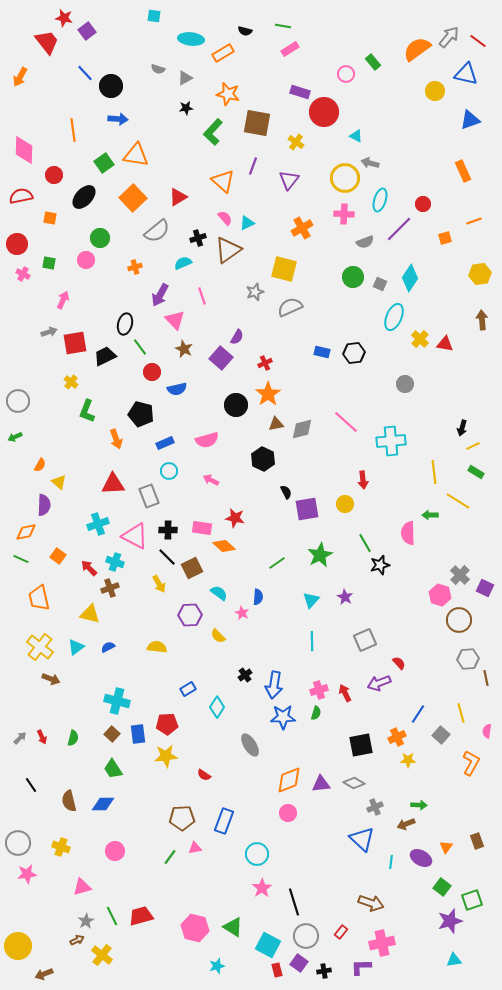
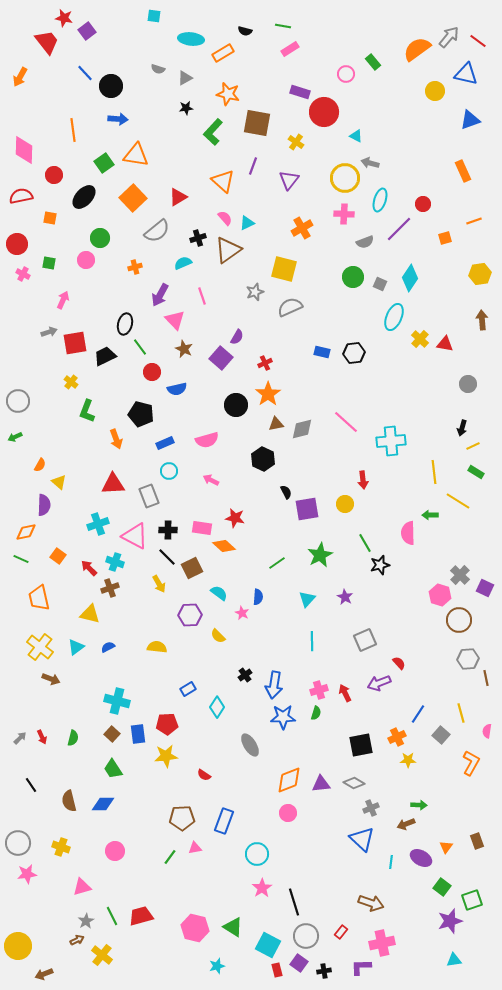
gray circle at (405, 384): moved 63 px right
cyan triangle at (311, 600): moved 4 px left, 1 px up
gray cross at (375, 807): moved 4 px left, 1 px down
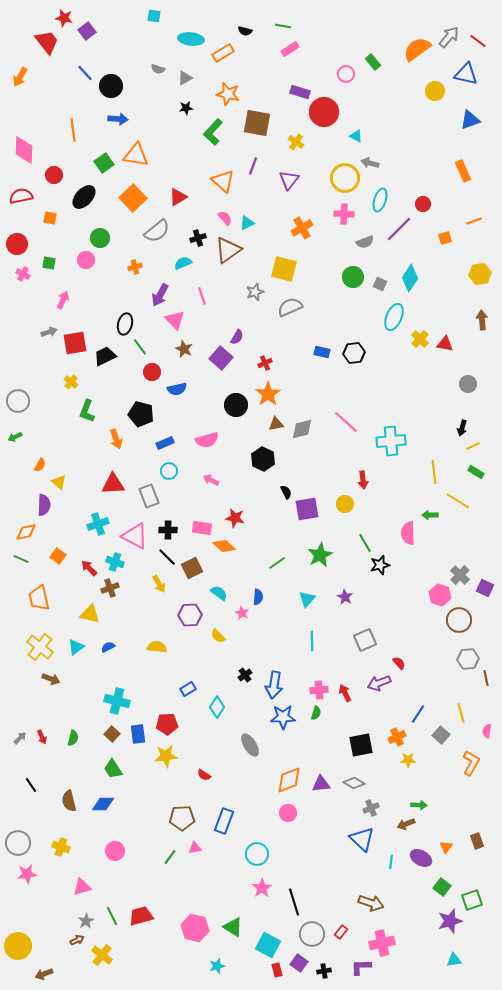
pink cross at (319, 690): rotated 12 degrees clockwise
gray circle at (306, 936): moved 6 px right, 2 px up
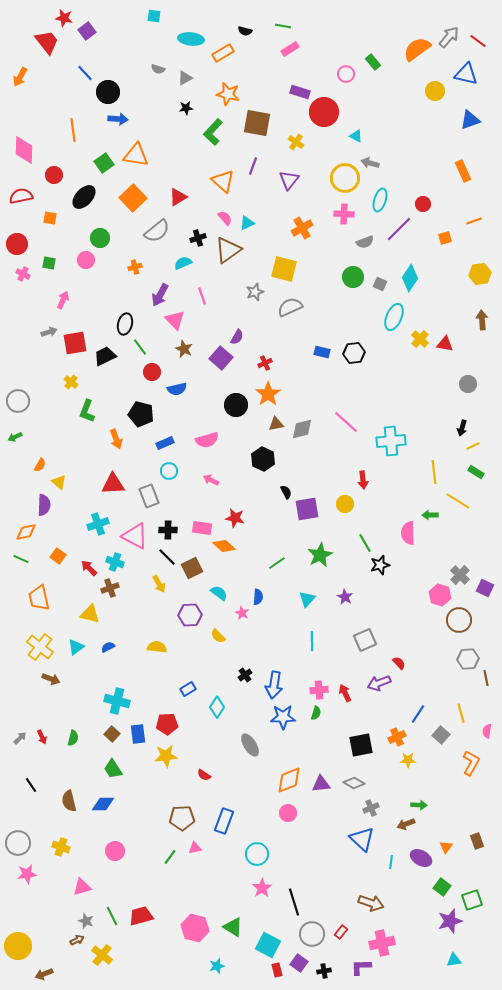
black circle at (111, 86): moved 3 px left, 6 px down
gray star at (86, 921): rotated 21 degrees counterclockwise
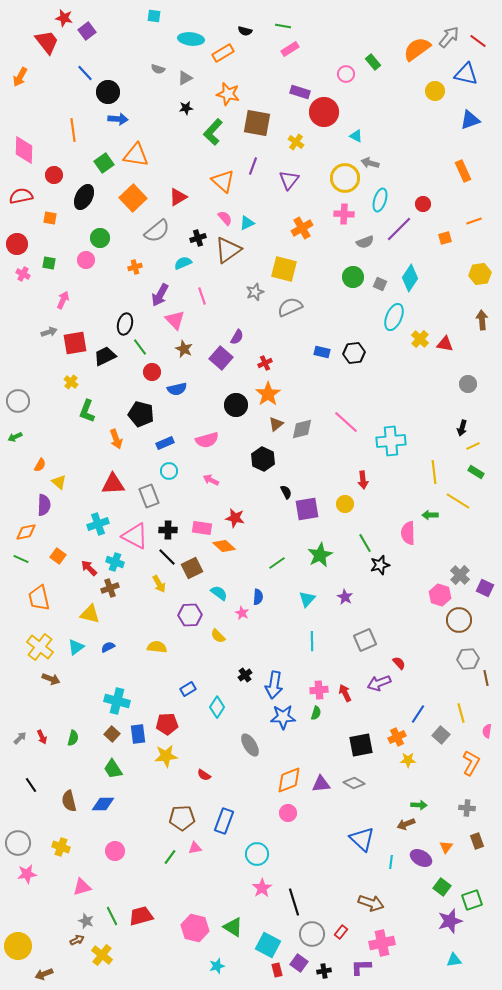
black ellipse at (84, 197): rotated 15 degrees counterclockwise
brown triangle at (276, 424): rotated 28 degrees counterclockwise
gray cross at (371, 808): moved 96 px right; rotated 28 degrees clockwise
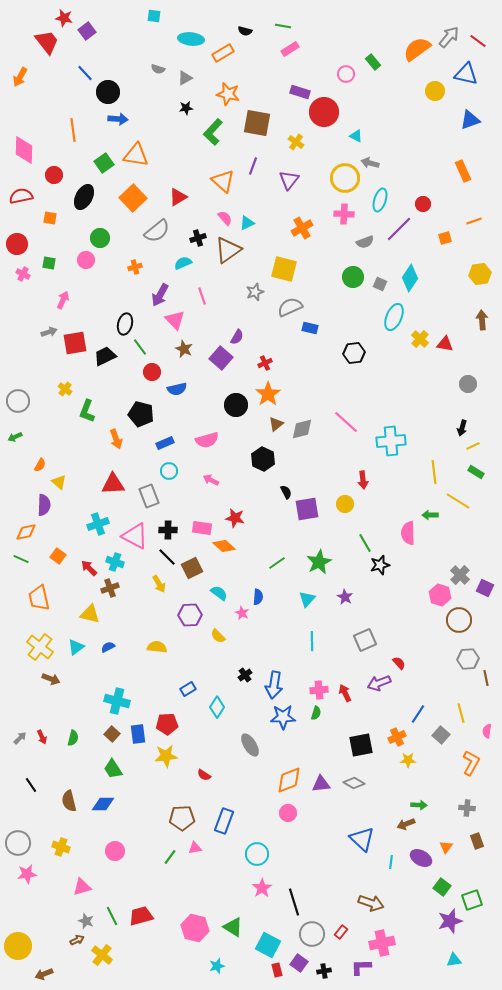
blue rectangle at (322, 352): moved 12 px left, 24 px up
yellow cross at (71, 382): moved 6 px left, 7 px down
green star at (320, 555): moved 1 px left, 7 px down
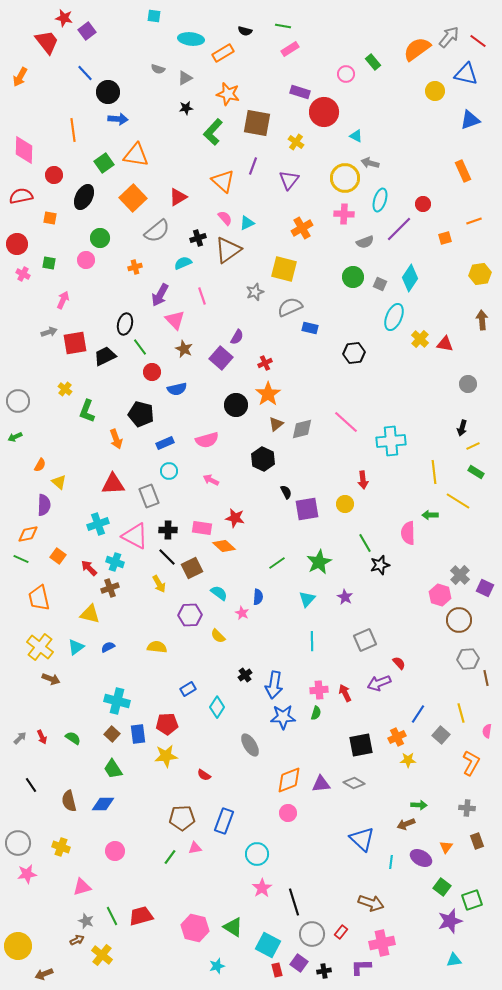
orange diamond at (26, 532): moved 2 px right, 2 px down
green semicircle at (73, 738): rotated 70 degrees counterclockwise
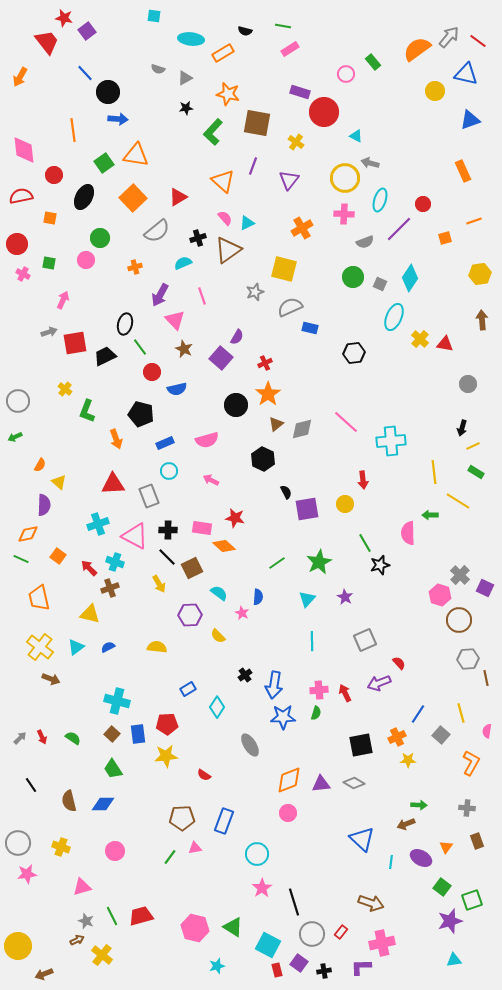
pink diamond at (24, 150): rotated 8 degrees counterclockwise
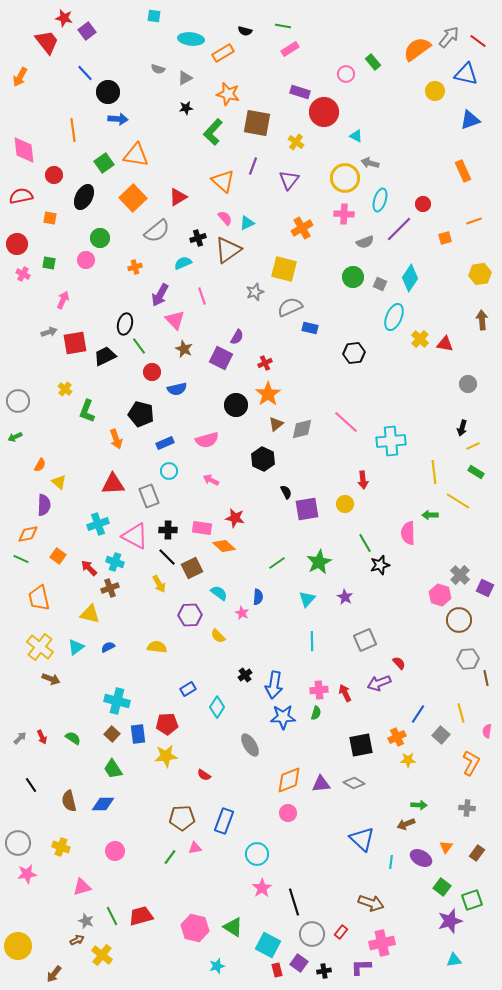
green line at (140, 347): moved 1 px left, 1 px up
purple square at (221, 358): rotated 15 degrees counterclockwise
brown rectangle at (477, 841): moved 12 px down; rotated 56 degrees clockwise
brown arrow at (44, 974): moved 10 px right; rotated 30 degrees counterclockwise
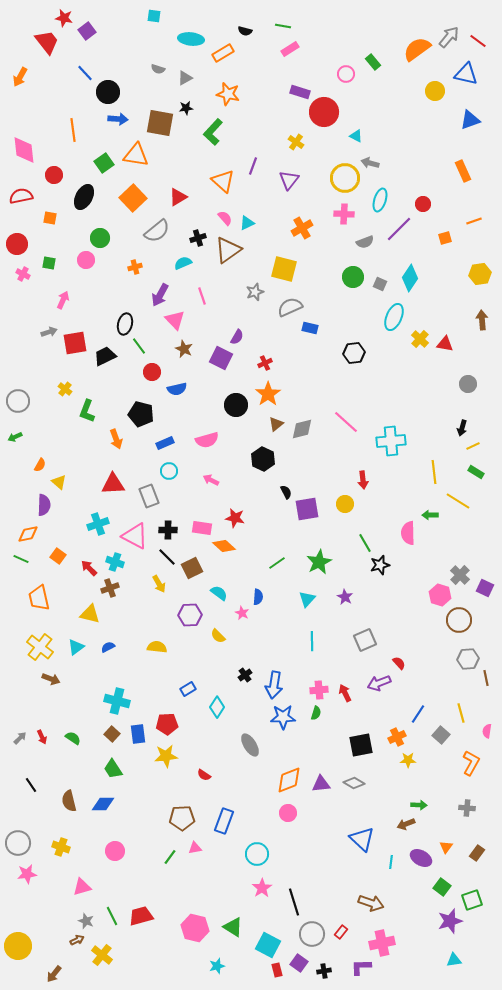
brown square at (257, 123): moved 97 px left
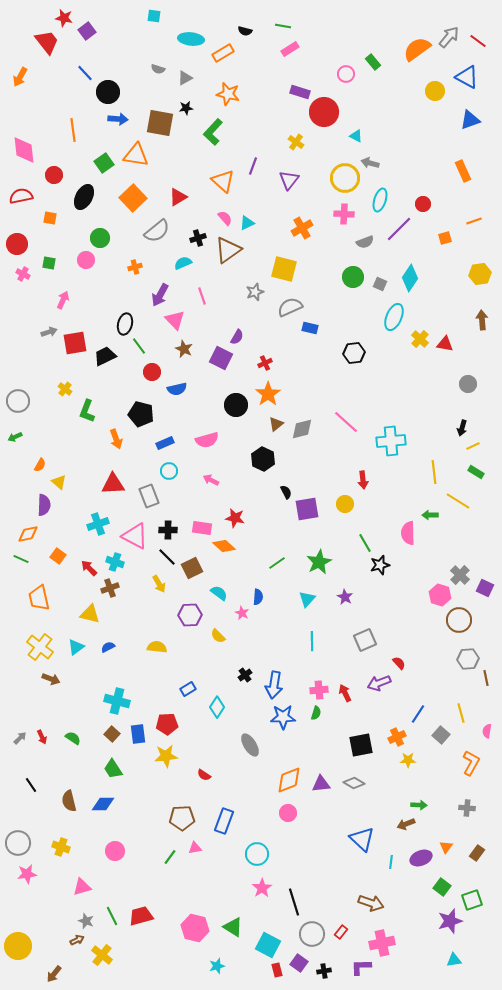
blue triangle at (466, 74): moved 1 px right, 3 px down; rotated 15 degrees clockwise
purple ellipse at (421, 858): rotated 50 degrees counterclockwise
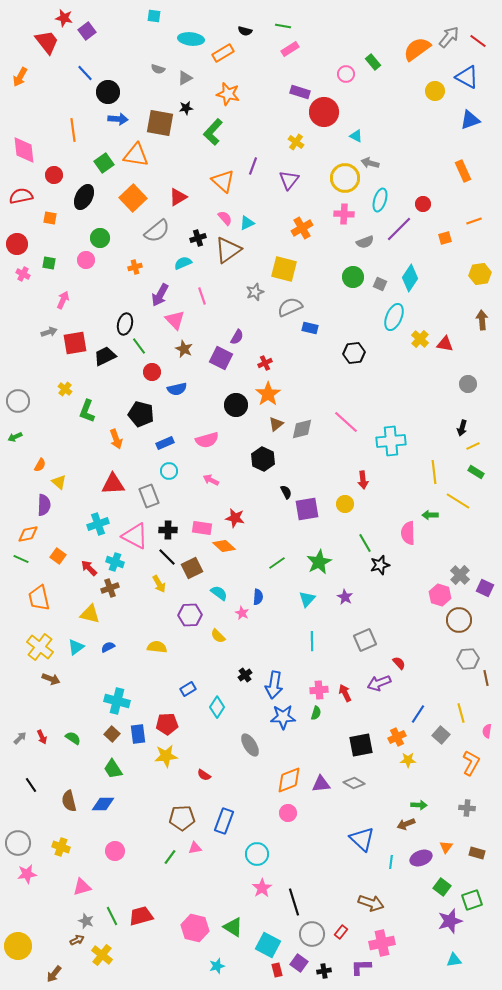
brown rectangle at (477, 853): rotated 70 degrees clockwise
